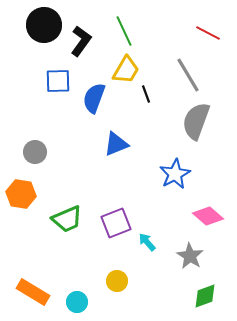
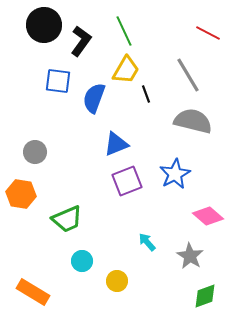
blue square: rotated 8 degrees clockwise
gray semicircle: moved 3 px left; rotated 84 degrees clockwise
purple square: moved 11 px right, 42 px up
cyan circle: moved 5 px right, 41 px up
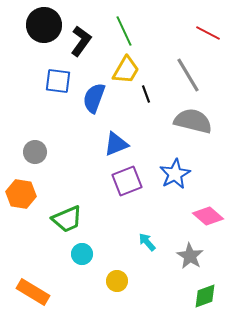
cyan circle: moved 7 px up
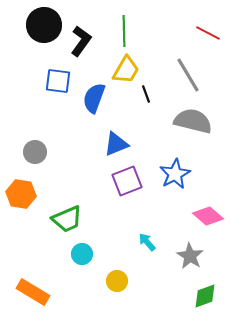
green line: rotated 24 degrees clockwise
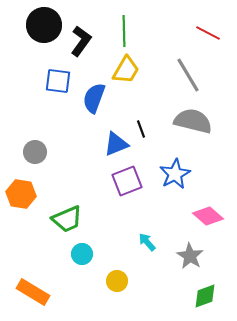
black line: moved 5 px left, 35 px down
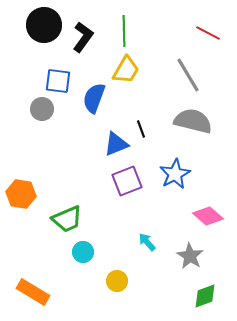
black L-shape: moved 2 px right, 4 px up
gray circle: moved 7 px right, 43 px up
cyan circle: moved 1 px right, 2 px up
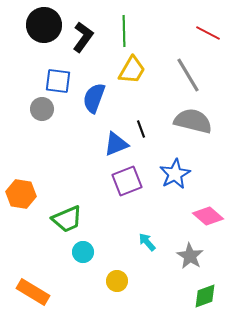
yellow trapezoid: moved 6 px right
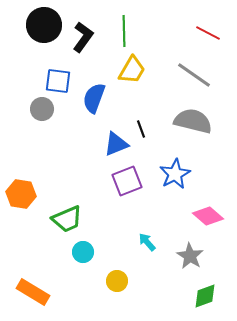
gray line: moved 6 px right; rotated 24 degrees counterclockwise
